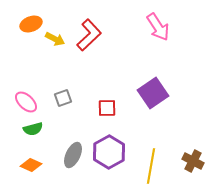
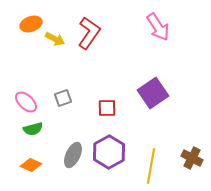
red L-shape: moved 2 px up; rotated 12 degrees counterclockwise
brown cross: moved 1 px left, 3 px up
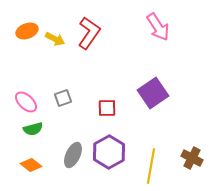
orange ellipse: moved 4 px left, 7 px down
orange diamond: rotated 15 degrees clockwise
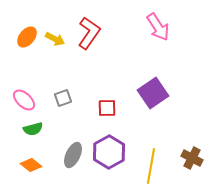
orange ellipse: moved 6 px down; rotated 30 degrees counterclockwise
pink ellipse: moved 2 px left, 2 px up
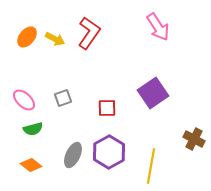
brown cross: moved 2 px right, 19 px up
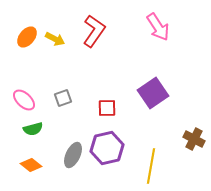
red L-shape: moved 5 px right, 2 px up
purple hexagon: moved 2 px left, 4 px up; rotated 16 degrees clockwise
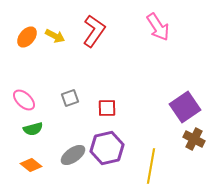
yellow arrow: moved 3 px up
purple square: moved 32 px right, 14 px down
gray square: moved 7 px right
gray ellipse: rotated 30 degrees clockwise
